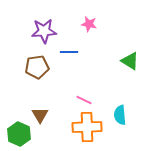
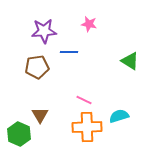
cyan semicircle: moved 1 px left, 1 px down; rotated 78 degrees clockwise
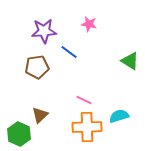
blue line: rotated 36 degrees clockwise
brown triangle: rotated 18 degrees clockwise
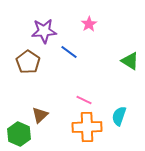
pink star: rotated 28 degrees clockwise
brown pentagon: moved 9 px left, 5 px up; rotated 30 degrees counterclockwise
cyan semicircle: rotated 54 degrees counterclockwise
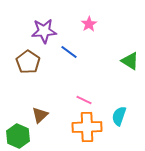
green hexagon: moved 1 px left, 2 px down
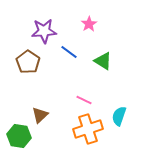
green triangle: moved 27 px left
orange cross: moved 1 px right, 2 px down; rotated 16 degrees counterclockwise
green hexagon: moved 1 px right; rotated 15 degrees counterclockwise
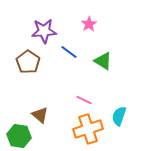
brown triangle: rotated 36 degrees counterclockwise
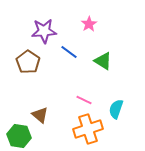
cyan semicircle: moved 3 px left, 7 px up
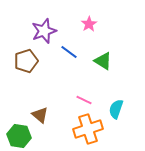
purple star: rotated 15 degrees counterclockwise
brown pentagon: moved 2 px left, 1 px up; rotated 20 degrees clockwise
